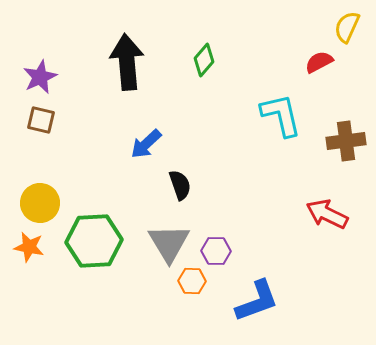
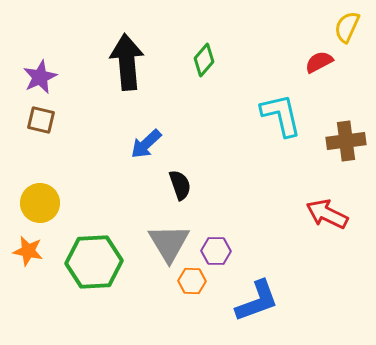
green hexagon: moved 21 px down
orange star: moved 1 px left, 4 px down
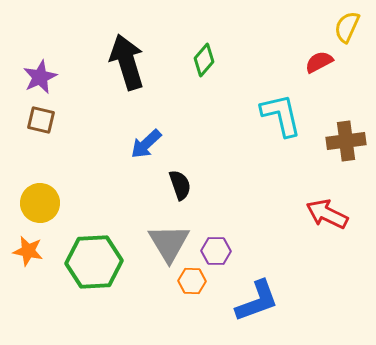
black arrow: rotated 12 degrees counterclockwise
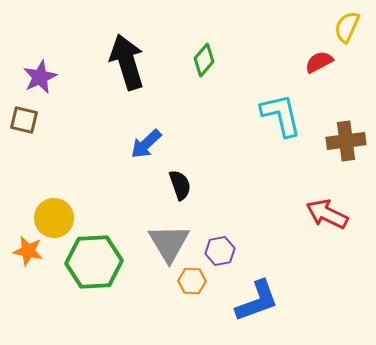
brown square: moved 17 px left
yellow circle: moved 14 px right, 15 px down
purple hexagon: moved 4 px right; rotated 12 degrees counterclockwise
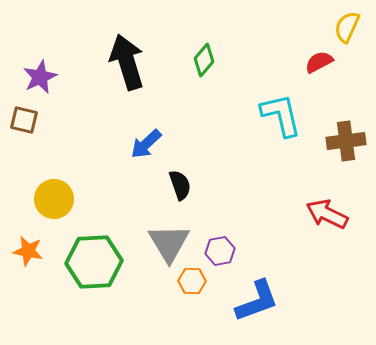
yellow circle: moved 19 px up
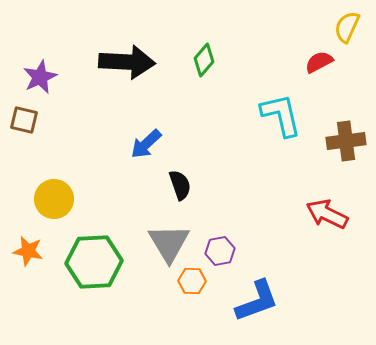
black arrow: rotated 110 degrees clockwise
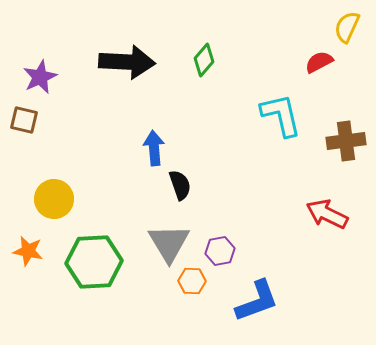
blue arrow: moved 8 px right, 4 px down; rotated 128 degrees clockwise
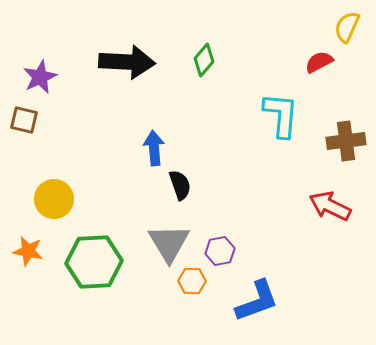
cyan L-shape: rotated 18 degrees clockwise
red arrow: moved 3 px right, 8 px up
